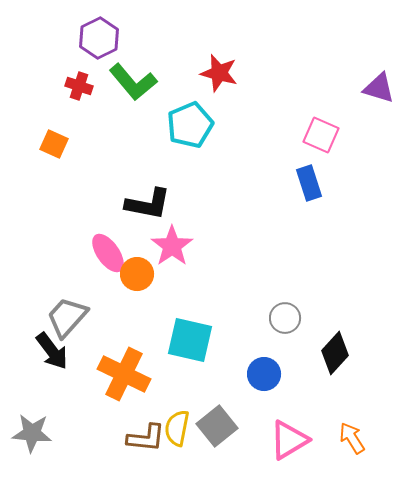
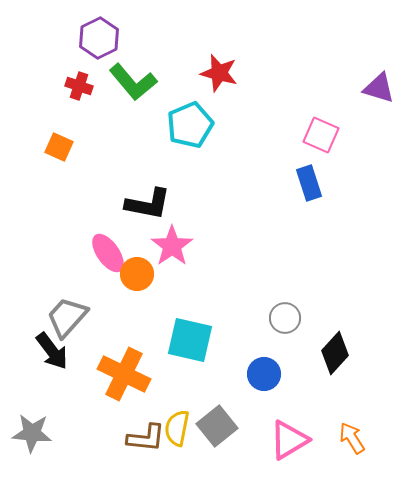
orange square: moved 5 px right, 3 px down
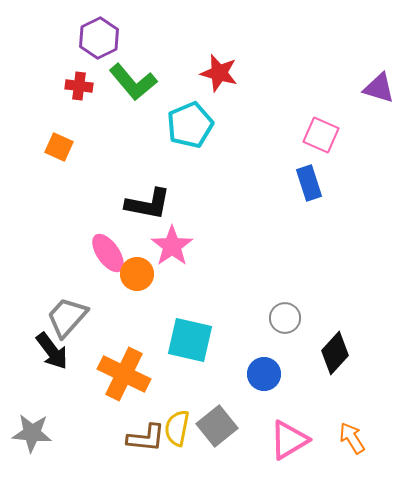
red cross: rotated 12 degrees counterclockwise
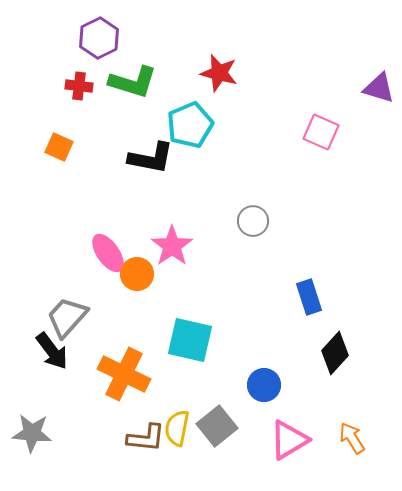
green L-shape: rotated 33 degrees counterclockwise
pink square: moved 3 px up
blue rectangle: moved 114 px down
black L-shape: moved 3 px right, 46 px up
gray circle: moved 32 px left, 97 px up
blue circle: moved 11 px down
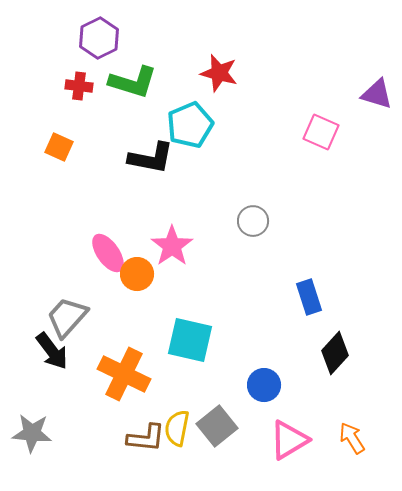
purple triangle: moved 2 px left, 6 px down
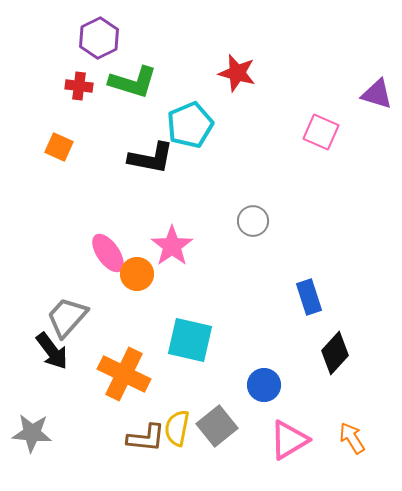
red star: moved 18 px right
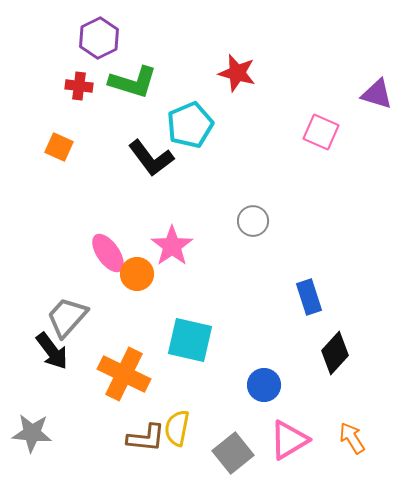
black L-shape: rotated 42 degrees clockwise
gray square: moved 16 px right, 27 px down
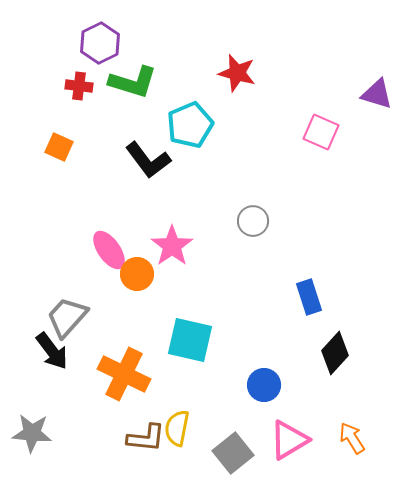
purple hexagon: moved 1 px right, 5 px down
black L-shape: moved 3 px left, 2 px down
pink ellipse: moved 1 px right, 3 px up
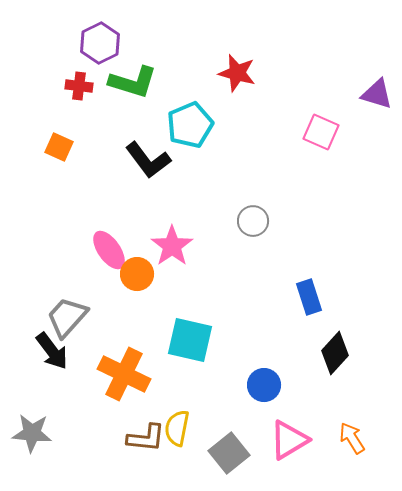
gray square: moved 4 px left
